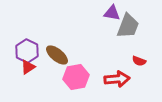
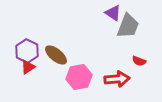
purple triangle: moved 1 px right; rotated 24 degrees clockwise
brown ellipse: moved 1 px left
pink hexagon: moved 3 px right
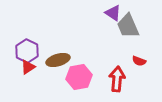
gray trapezoid: rotated 136 degrees clockwise
brown ellipse: moved 2 px right, 5 px down; rotated 55 degrees counterclockwise
red arrow: rotated 80 degrees counterclockwise
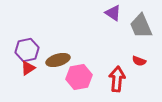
gray trapezoid: moved 13 px right
purple hexagon: moved 1 px up; rotated 20 degrees clockwise
red triangle: moved 1 px down
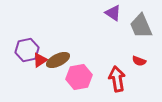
brown ellipse: rotated 10 degrees counterclockwise
red triangle: moved 12 px right, 8 px up
red arrow: rotated 15 degrees counterclockwise
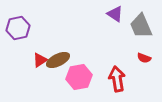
purple triangle: moved 2 px right, 1 px down
purple hexagon: moved 9 px left, 22 px up
red semicircle: moved 5 px right, 3 px up
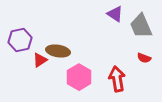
purple hexagon: moved 2 px right, 12 px down
brown ellipse: moved 9 px up; rotated 35 degrees clockwise
pink hexagon: rotated 20 degrees counterclockwise
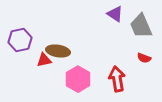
red triangle: moved 4 px right; rotated 21 degrees clockwise
pink hexagon: moved 1 px left, 2 px down
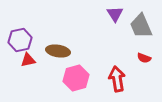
purple triangle: rotated 24 degrees clockwise
red triangle: moved 16 px left
pink hexagon: moved 2 px left, 1 px up; rotated 15 degrees clockwise
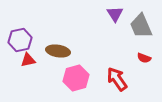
red arrow: rotated 25 degrees counterclockwise
